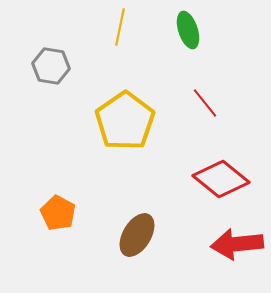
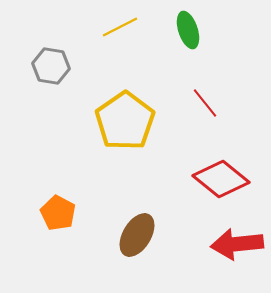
yellow line: rotated 51 degrees clockwise
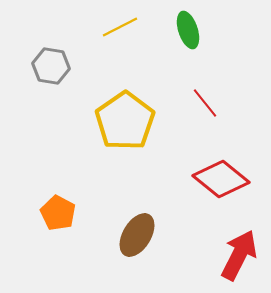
red arrow: moved 2 px right, 11 px down; rotated 123 degrees clockwise
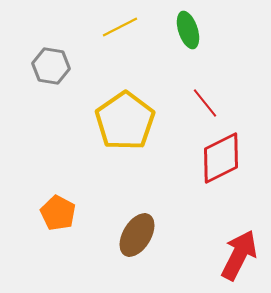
red diamond: moved 21 px up; rotated 66 degrees counterclockwise
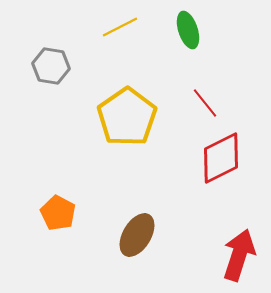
yellow pentagon: moved 2 px right, 4 px up
red arrow: rotated 9 degrees counterclockwise
